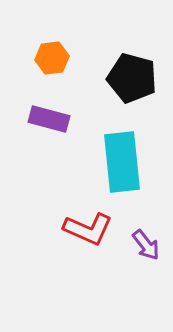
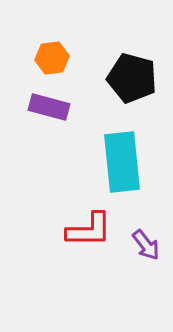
purple rectangle: moved 12 px up
red L-shape: moved 1 px right, 1 px down; rotated 24 degrees counterclockwise
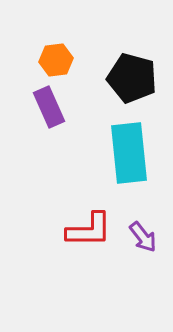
orange hexagon: moved 4 px right, 2 px down
purple rectangle: rotated 51 degrees clockwise
cyan rectangle: moved 7 px right, 9 px up
purple arrow: moved 3 px left, 8 px up
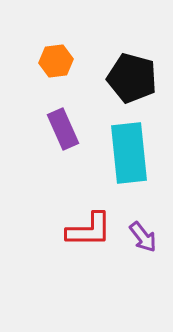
orange hexagon: moved 1 px down
purple rectangle: moved 14 px right, 22 px down
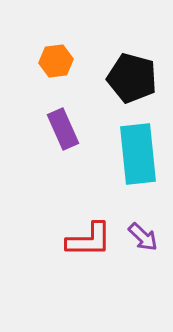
cyan rectangle: moved 9 px right, 1 px down
red L-shape: moved 10 px down
purple arrow: rotated 8 degrees counterclockwise
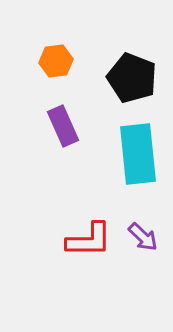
black pentagon: rotated 6 degrees clockwise
purple rectangle: moved 3 px up
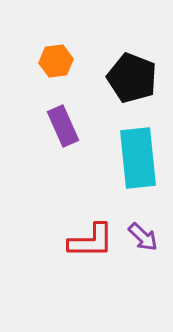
cyan rectangle: moved 4 px down
red L-shape: moved 2 px right, 1 px down
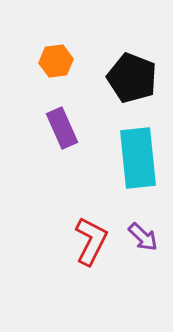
purple rectangle: moved 1 px left, 2 px down
red L-shape: rotated 63 degrees counterclockwise
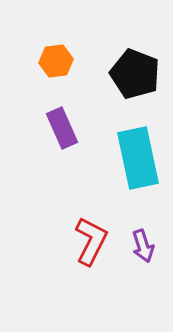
black pentagon: moved 3 px right, 4 px up
cyan rectangle: rotated 6 degrees counterclockwise
purple arrow: moved 9 px down; rotated 28 degrees clockwise
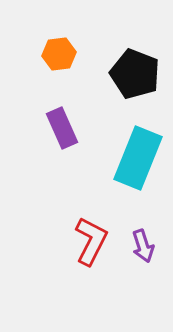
orange hexagon: moved 3 px right, 7 px up
cyan rectangle: rotated 34 degrees clockwise
